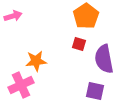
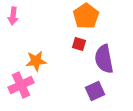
pink arrow: rotated 114 degrees clockwise
purple square: rotated 36 degrees counterclockwise
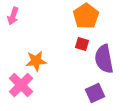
pink arrow: rotated 12 degrees clockwise
red square: moved 3 px right
pink cross: rotated 20 degrees counterclockwise
purple square: moved 2 px down
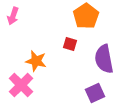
red square: moved 12 px left
orange star: rotated 20 degrees clockwise
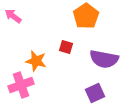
pink arrow: rotated 108 degrees clockwise
red square: moved 4 px left, 3 px down
purple semicircle: rotated 68 degrees counterclockwise
pink cross: rotated 25 degrees clockwise
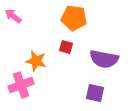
orange pentagon: moved 12 px left, 2 px down; rotated 30 degrees counterclockwise
purple square: rotated 36 degrees clockwise
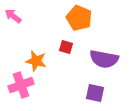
orange pentagon: moved 5 px right; rotated 15 degrees clockwise
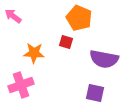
red square: moved 5 px up
orange star: moved 2 px left, 8 px up; rotated 10 degrees counterclockwise
